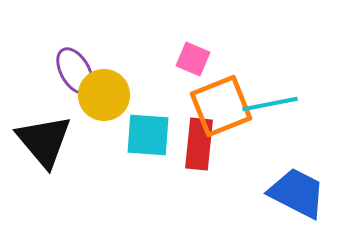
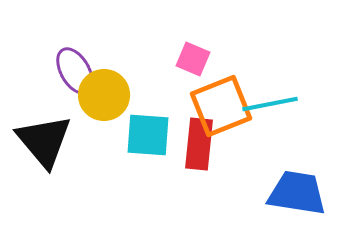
blue trapezoid: rotated 18 degrees counterclockwise
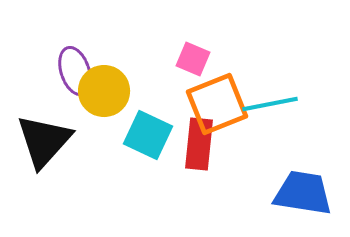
purple ellipse: rotated 12 degrees clockwise
yellow circle: moved 4 px up
orange square: moved 4 px left, 2 px up
cyan square: rotated 21 degrees clockwise
black triangle: rotated 22 degrees clockwise
blue trapezoid: moved 6 px right
